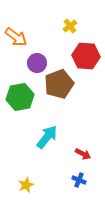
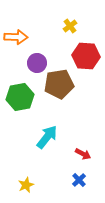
orange arrow: rotated 35 degrees counterclockwise
brown pentagon: rotated 12 degrees clockwise
blue cross: rotated 24 degrees clockwise
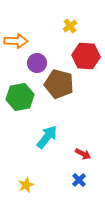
orange arrow: moved 4 px down
brown pentagon: rotated 24 degrees clockwise
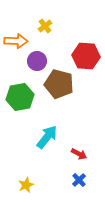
yellow cross: moved 25 px left
purple circle: moved 2 px up
red arrow: moved 4 px left
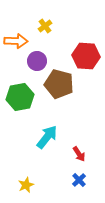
red arrow: rotated 28 degrees clockwise
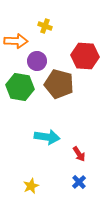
yellow cross: rotated 32 degrees counterclockwise
red hexagon: moved 1 px left
green hexagon: moved 10 px up; rotated 20 degrees clockwise
cyan arrow: rotated 60 degrees clockwise
blue cross: moved 2 px down
yellow star: moved 5 px right, 1 px down
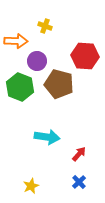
green hexagon: rotated 12 degrees clockwise
red arrow: rotated 105 degrees counterclockwise
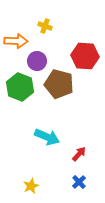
cyan arrow: rotated 15 degrees clockwise
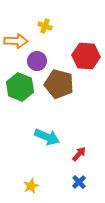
red hexagon: moved 1 px right
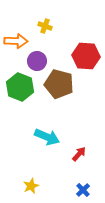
blue cross: moved 4 px right, 8 px down
